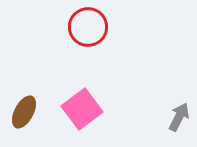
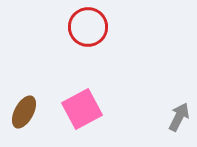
pink square: rotated 9 degrees clockwise
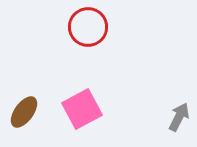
brown ellipse: rotated 8 degrees clockwise
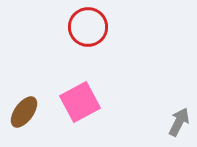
pink square: moved 2 px left, 7 px up
gray arrow: moved 5 px down
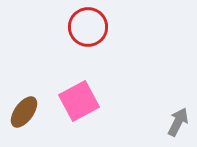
pink square: moved 1 px left, 1 px up
gray arrow: moved 1 px left
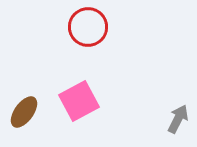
gray arrow: moved 3 px up
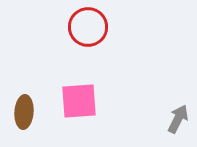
pink square: rotated 24 degrees clockwise
brown ellipse: rotated 32 degrees counterclockwise
